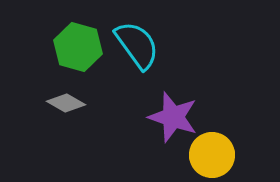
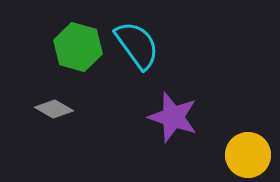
gray diamond: moved 12 px left, 6 px down
yellow circle: moved 36 px right
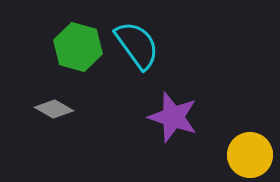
yellow circle: moved 2 px right
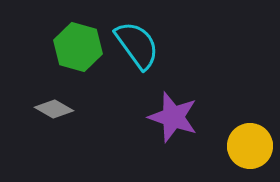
yellow circle: moved 9 px up
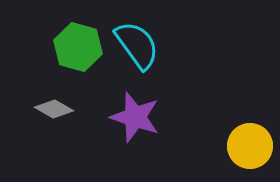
purple star: moved 38 px left
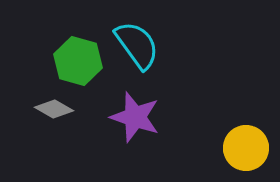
green hexagon: moved 14 px down
yellow circle: moved 4 px left, 2 px down
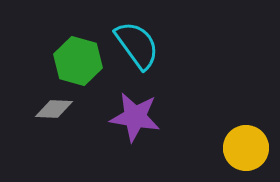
gray diamond: rotated 27 degrees counterclockwise
purple star: rotated 9 degrees counterclockwise
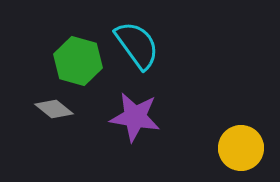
gray diamond: rotated 36 degrees clockwise
yellow circle: moved 5 px left
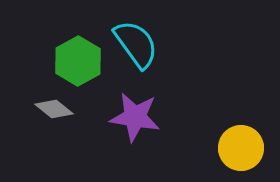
cyan semicircle: moved 1 px left, 1 px up
green hexagon: rotated 15 degrees clockwise
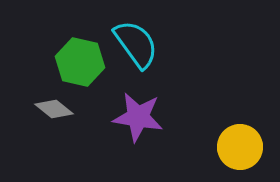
green hexagon: moved 2 px right, 1 px down; rotated 18 degrees counterclockwise
purple star: moved 3 px right
yellow circle: moved 1 px left, 1 px up
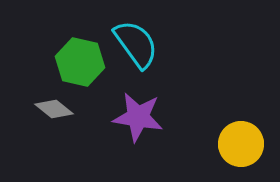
yellow circle: moved 1 px right, 3 px up
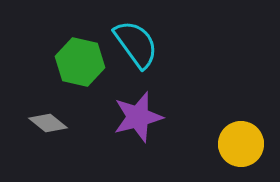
gray diamond: moved 6 px left, 14 px down
purple star: rotated 24 degrees counterclockwise
